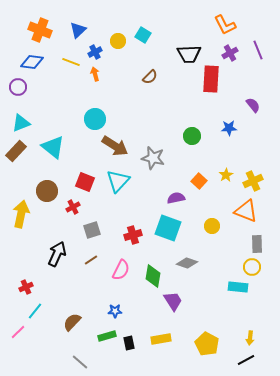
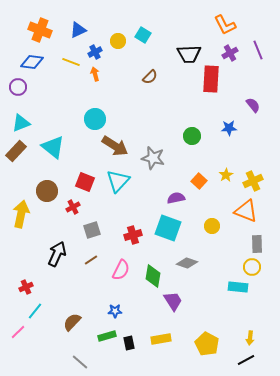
blue triangle at (78, 30): rotated 18 degrees clockwise
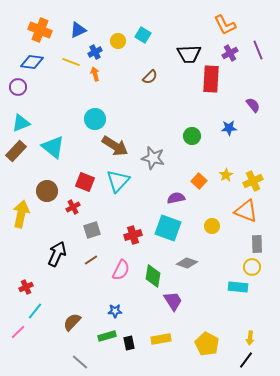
black line at (246, 360): rotated 24 degrees counterclockwise
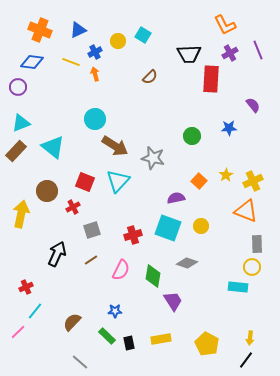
yellow circle at (212, 226): moved 11 px left
green rectangle at (107, 336): rotated 60 degrees clockwise
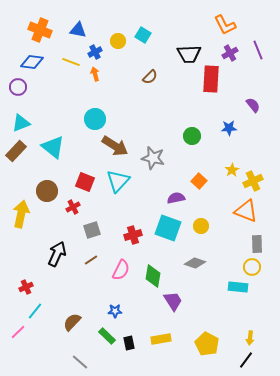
blue triangle at (78, 30): rotated 36 degrees clockwise
yellow star at (226, 175): moved 6 px right, 5 px up
gray diamond at (187, 263): moved 8 px right
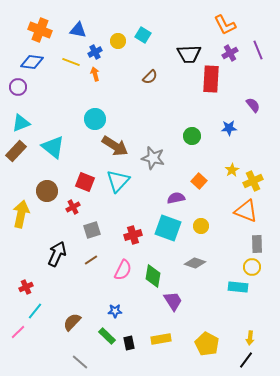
pink semicircle at (121, 270): moved 2 px right
